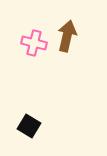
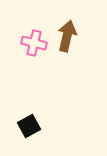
black square: rotated 30 degrees clockwise
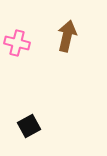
pink cross: moved 17 px left
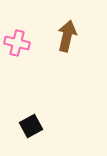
black square: moved 2 px right
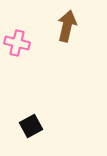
brown arrow: moved 10 px up
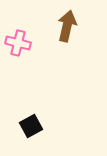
pink cross: moved 1 px right
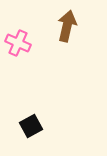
pink cross: rotated 10 degrees clockwise
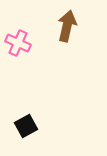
black square: moved 5 px left
